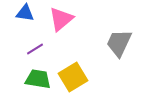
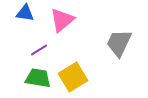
pink triangle: moved 1 px right, 1 px down
purple line: moved 4 px right, 1 px down
green trapezoid: moved 1 px up
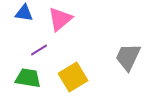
blue triangle: moved 1 px left
pink triangle: moved 2 px left, 1 px up
gray trapezoid: moved 9 px right, 14 px down
green trapezoid: moved 10 px left
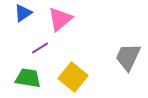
blue triangle: moved 1 px left; rotated 42 degrees counterclockwise
purple line: moved 1 px right, 2 px up
yellow square: rotated 20 degrees counterclockwise
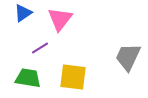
pink triangle: rotated 12 degrees counterclockwise
yellow square: rotated 32 degrees counterclockwise
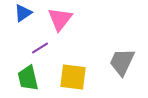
gray trapezoid: moved 6 px left, 5 px down
green trapezoid: rotated 112 degrees counterclockwise
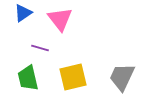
pink triangle: rotated 16 degrees counterclockwise
purple line: rotated 48 degrees clockwise
gray trapezoid: moved 15 px down
yellow square: rotated 20 degrees counterclockwise
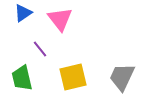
purple line: moved 1 px down; rotated 36 degrees clockwise
green trapezoid: moved 6 px left
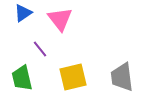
gray trapezoid: rotated 32 degrees counterclockwise
